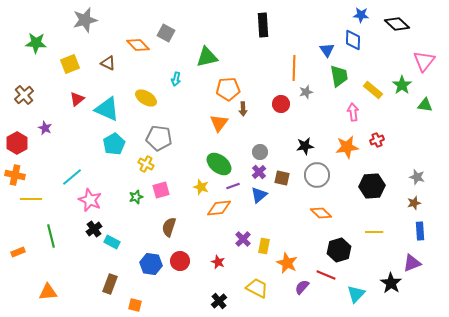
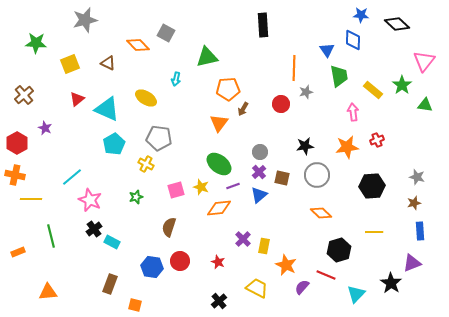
brown arrow at (243, 109): rotated 32 degrees clockwise
pink square at (161, 190): moved 15 px right
orange star at (287, 263): moved 1 px left, 2 px down
blue hexagon at (151, 264): moved 1 px right, 3 px down
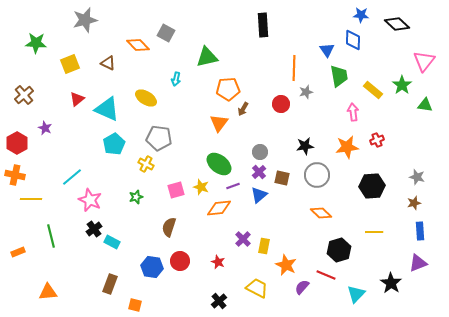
purple triangle at (412, 263): moved 6 px right
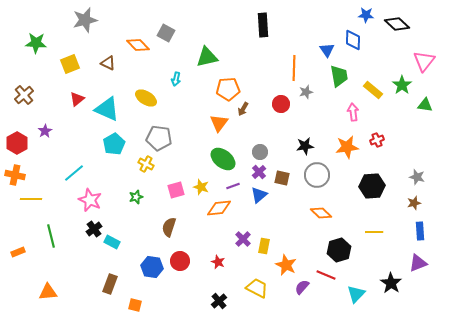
blue star at (361, 15): moved 5 px right
purple star at (45, 128): moved 3 px down; rotated 16 degrees clockwise
green ellipse at (219, 164): moved 4 px right, 5 px up
cyan line at (72, 177): moved 2 px right, 4 px up
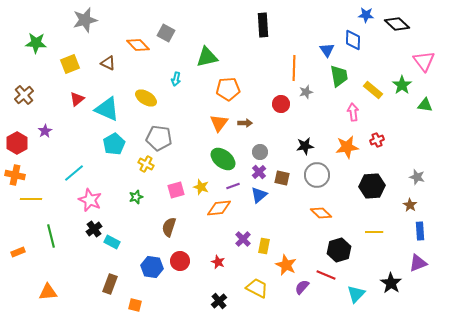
pink triangle at (424, 61): rotated 15 degrees counterclockwise
brown arrow at (243, 109): moved 2 px right, 14 px down; rotated 120 degrees counterclockwise
brown star at (414, 203): moved 4 px left, 2 px down; rotated 24 degrees counterclockwise
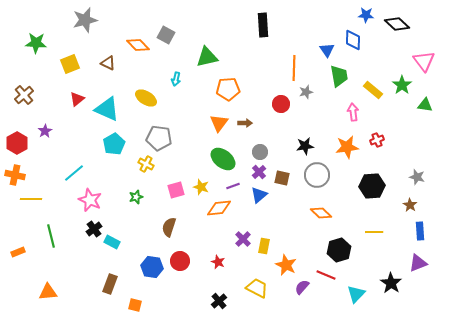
gray square at (166, 33): moved 2 px down
